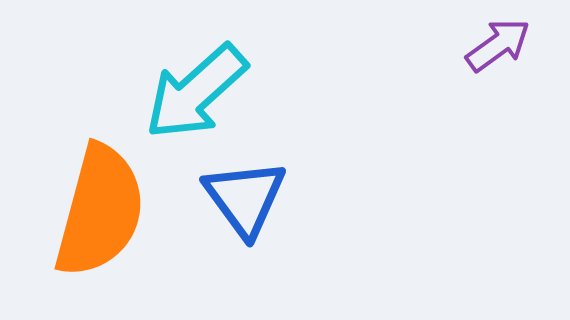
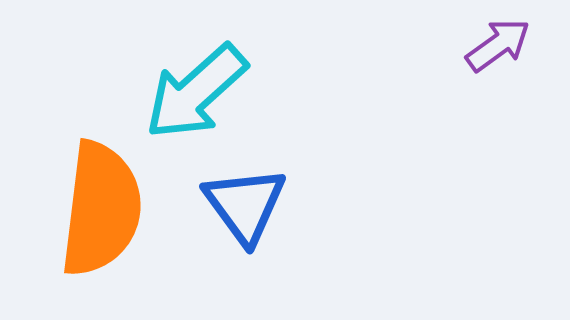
blue triangle: moved 7 px down
orange semicircle: moved 1 px right, 2 px up; rotated 8 degrees counterclockwise
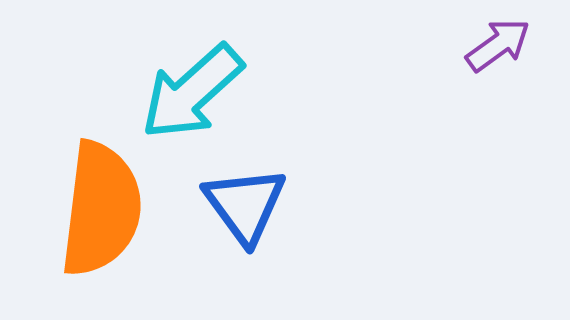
cyan arrow: moved 4 px left
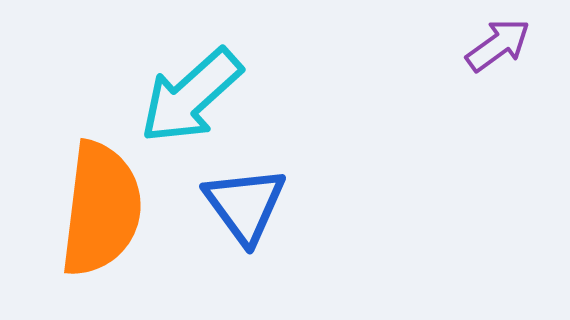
cyan arrow: moved 1 px left, 4 px down
